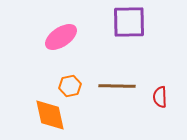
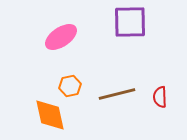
purple square: moved 1 px right
brown line: moved 8 px down; rotated 15 degrees counterclockwise
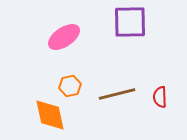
pink ellipse: moved 3 px right
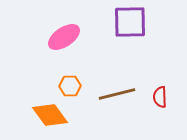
orange hexagon: rotated 10 degrees clockwise
orange diamond: rotated 24 degrees counterclockwise
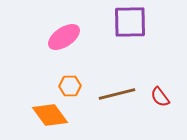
red semicircle: rotated 35 degrees counterclockwise
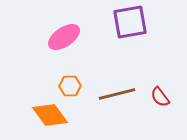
purple square: rotated 9 degrees counterclockwise
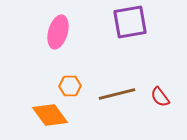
pink ellipse: moved 6 px left, 5 px up; rotated 40 degrees counterclockwise
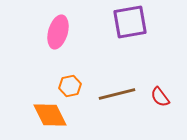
orange hexagon: rotated 10 degrees counterclockwise
orange diamond: rotated 9 degrees clockwise
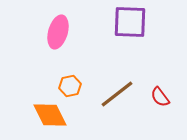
purple square: rotated 12 degrees clockwise
brown line: rotated 24 degrees counterclockwise
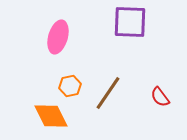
pink ellipse: moved 5 px down
brown line: moved 9 px left, 1 px up; rotated 18 degrees counterclockwise
orange diamond: moved 1 px right, 1 px down
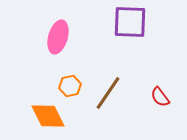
orange diamond: moved 3 px left
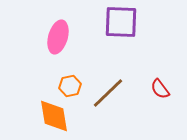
purple square: moved 9 px left
brown line: rotated 12 degrees clockwise
red semicircle: moved 8 px up
orange diamond: moved 6 px right; rotated 18 degrees clockwise
